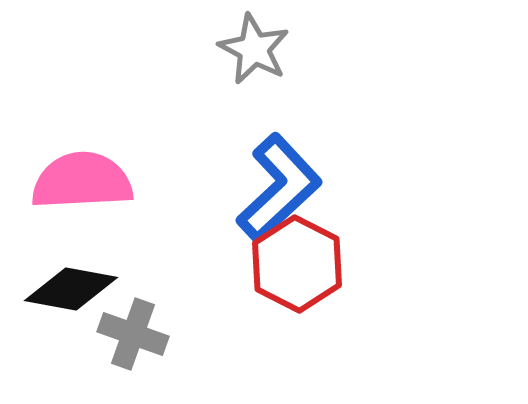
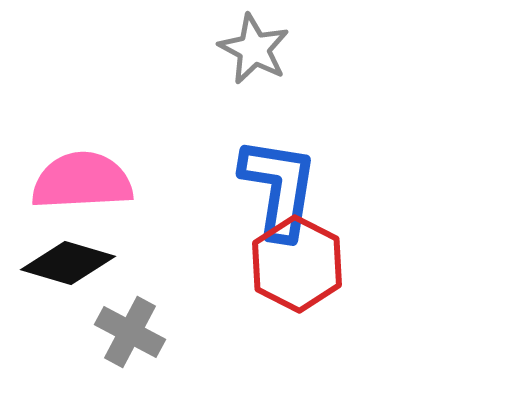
blue L-shape: rotated 38 degrees counterclockwise
black diamond: moved 3 px left, 26 px up; rotated 6 degrees clockwise
gray cross: moved 3 px left, 2 px up; rotated 8 degrees clockwise
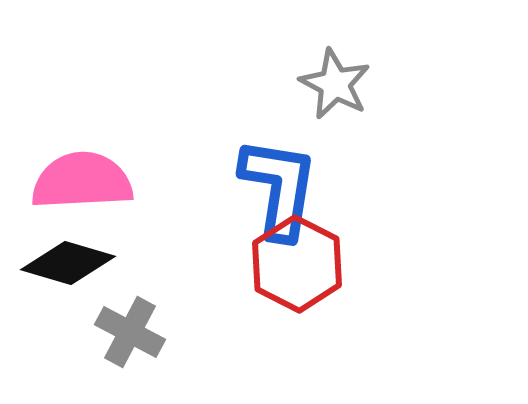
gray star: moved 81 px right, 35 px down
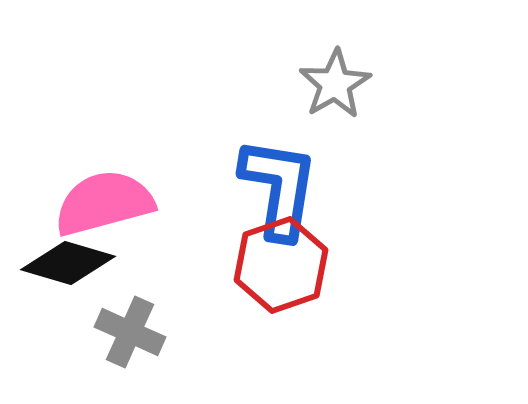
gray star: rotated 14 degrees clockwise
pink semicircle: moved 22 px right, 22 px down; rotated 12 degrees counterclockwise
red hexagon: moved 16 px left, 1 px down; rotated 14 degrees clockwise
gray cross: rotated 4 degrees counterclockwise
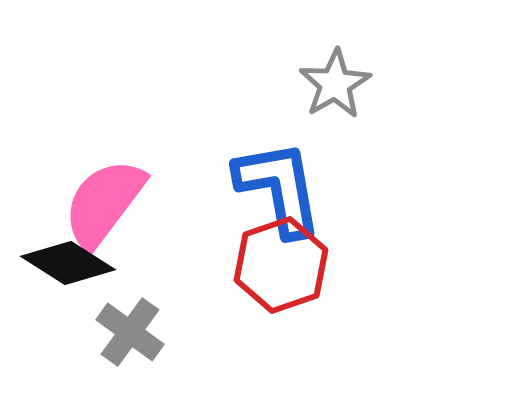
blue L-shape: rotated 19 degrees counterclockwise
pink semicircle: rotated 38 degrees counterclockwise
black diamond: rotated 16 degrees clockwise
gray cross: rotated 12 degrees clockwise
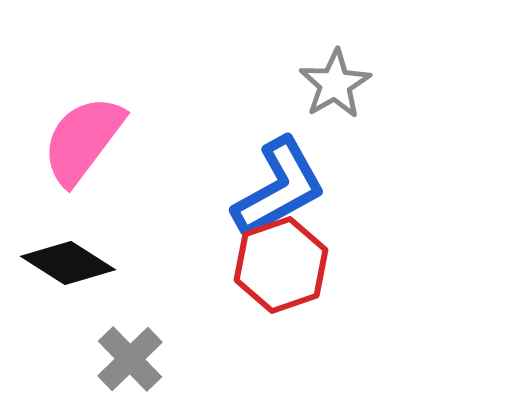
blue L-shape: rotated 71 degrees clockwise
pink semicircle: moved 21 px left, 63 px up
gray cross: moved 27 px down; rotated 10 degrees clockwise
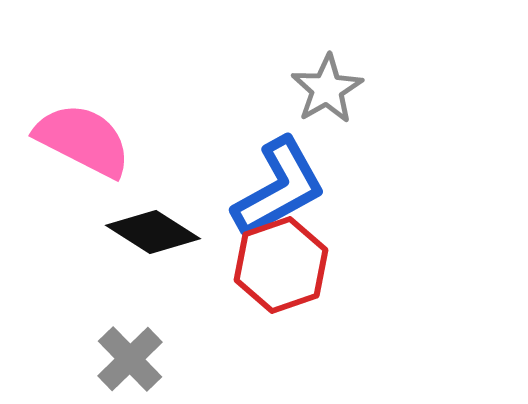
gray star: moved 8 px left, 5 px down
pink semicircle: rotated 80 degrees clockwise
black diamond: moved 85 px right, 31 px up
